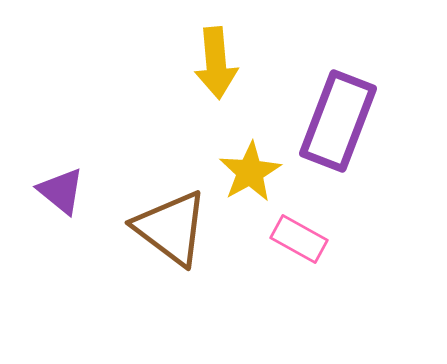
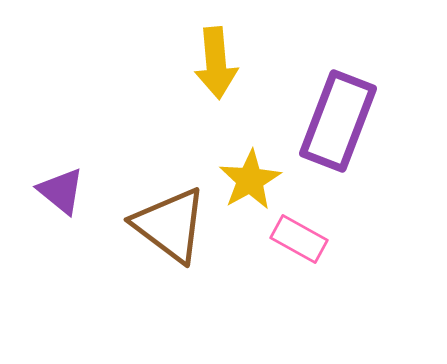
yellow star: moved 8 px down
brown triangle: moved 1 px left, 3 px up
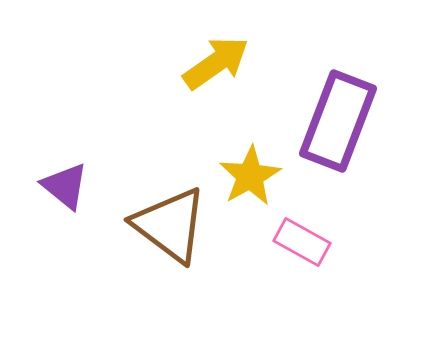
yellow arrow: rotated 120 degrees counterclockwise
yellow star: moved 4 px up
purple triangle: moved 4 px right, 5 px up
pink rectangle: moved 3 px right, 3 px down
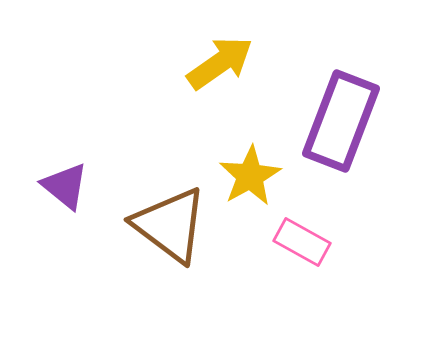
yellow arrow: moved 4 px right
purple rectangle: moved 3 px right
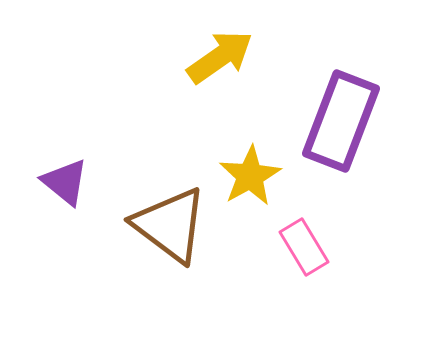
yellow arrow: moved 6 px up
purple triangle: moved 4 px up
pink rectangle: moved 2 px right, 5 px down; rotated 30 degrees clockwise
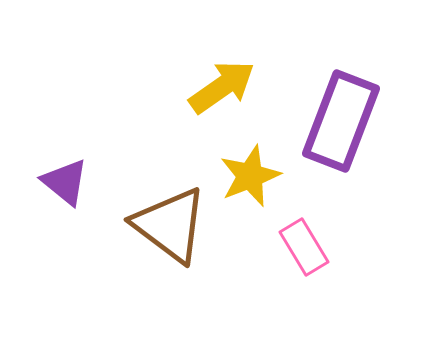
yellow arrow: moved 2 px right, 30 px down
yellow star: rotated 8 degrees clockwise
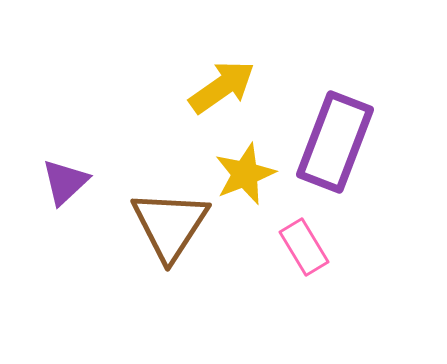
purple rectangle: moved 6 px left, 21 px down
yellow star: moved 5 px left, 2 px up
purple triangle: rotated 38 degrees clockwise
brown triangle: rotated 26 degrees clockwise
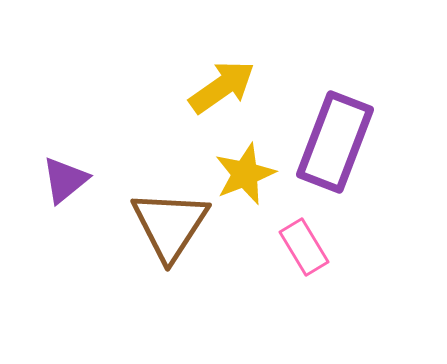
purple triangle: moved 2 px up; rotated 4 degrees clockwise
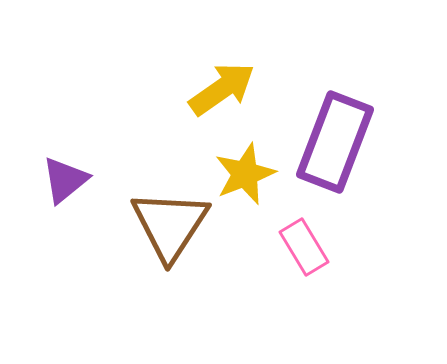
yellow arrow: moved 2 px down
